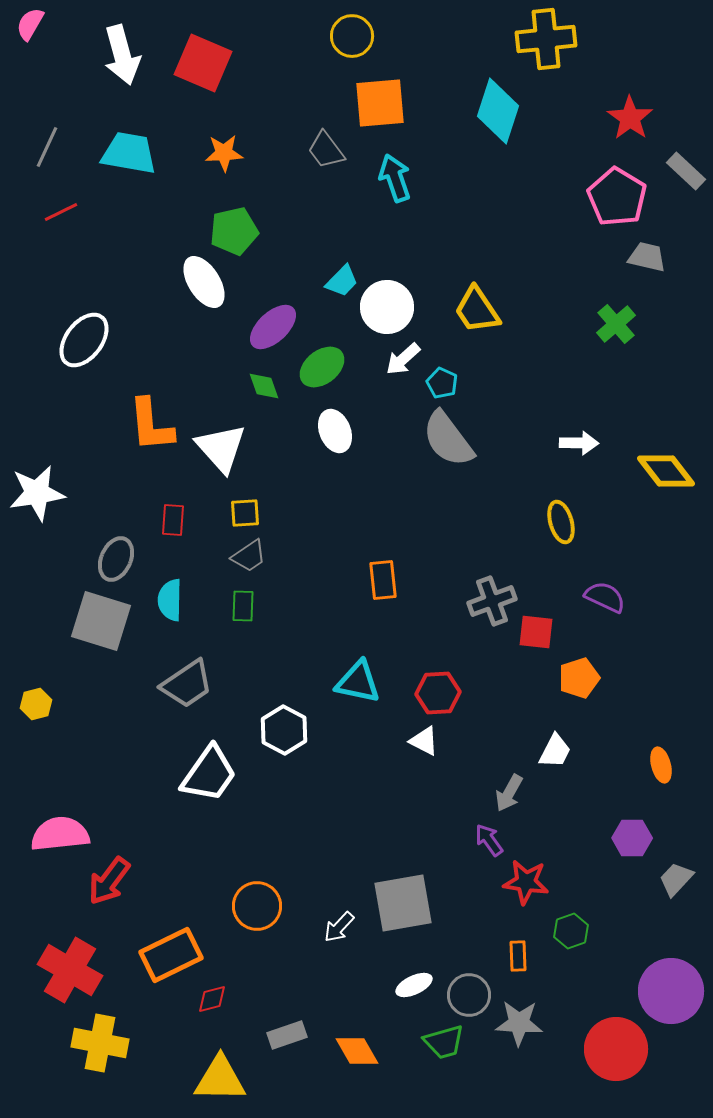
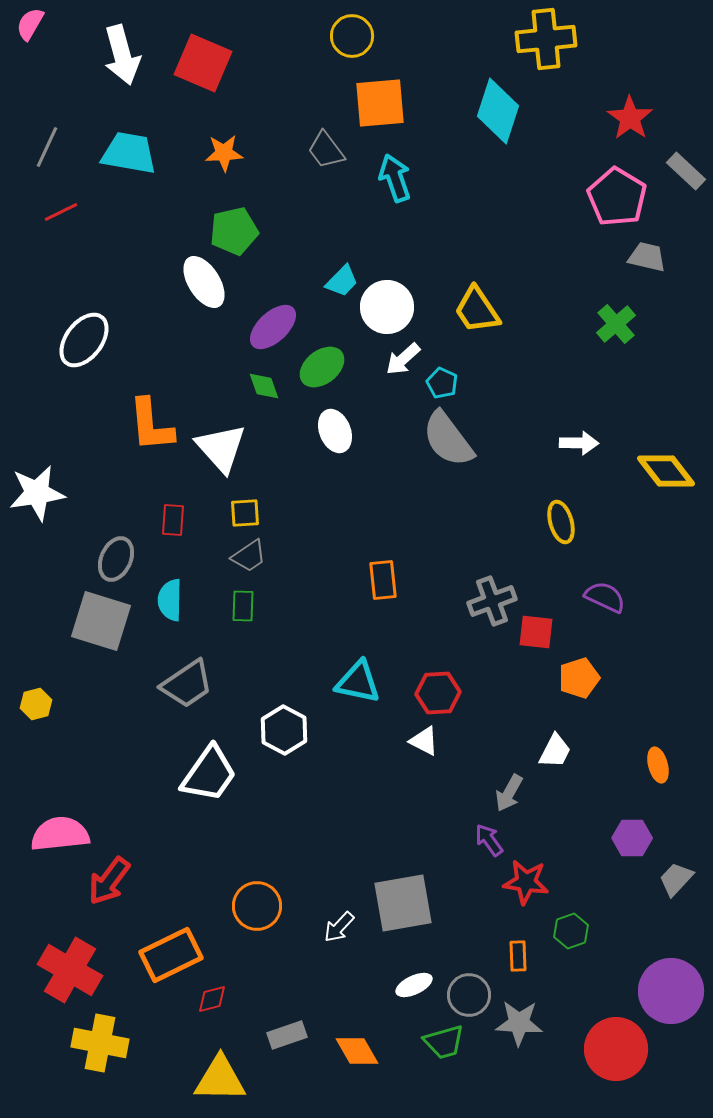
orange ellipse at (661, 765): moved 3 px left
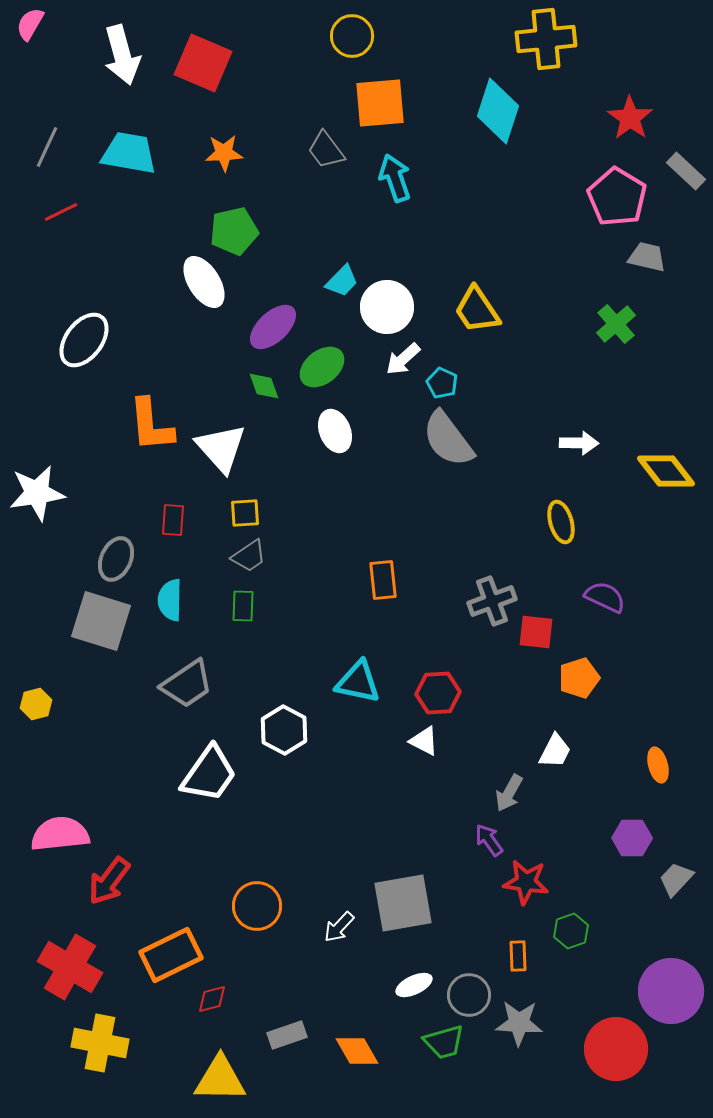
red cross at (70, 970): moved 3 px up
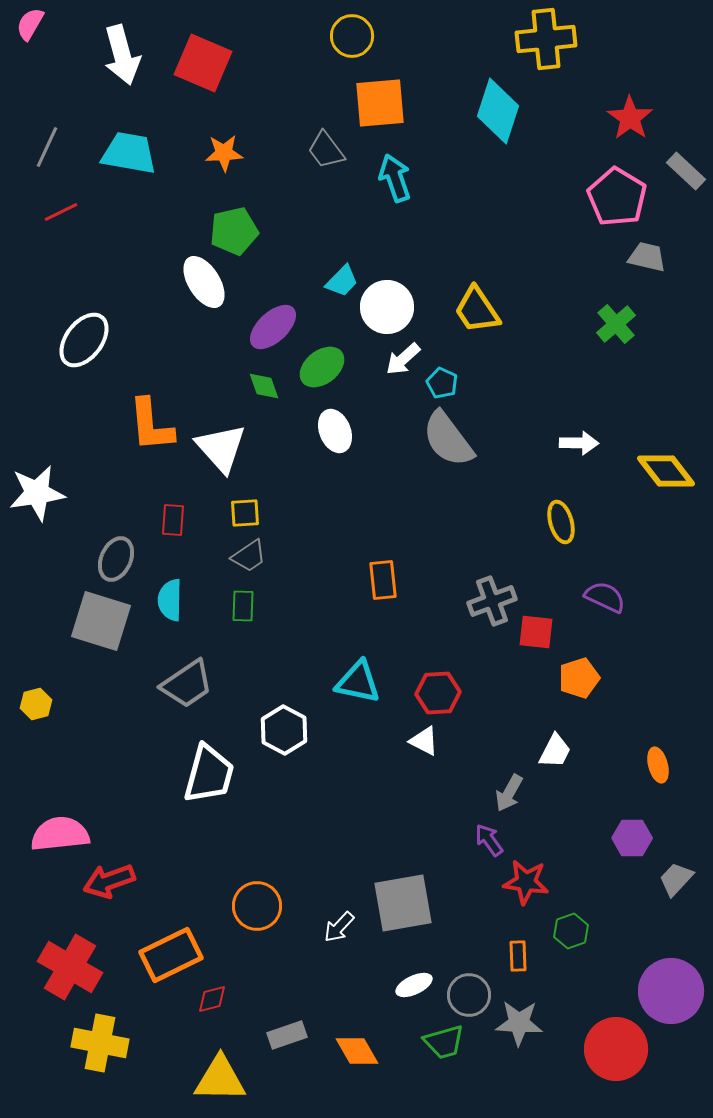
white trapezoid at (209, 774): rotated 20 degrees counterclockwise
red arrow at (109, 881): rotated 33 degrees clockwise
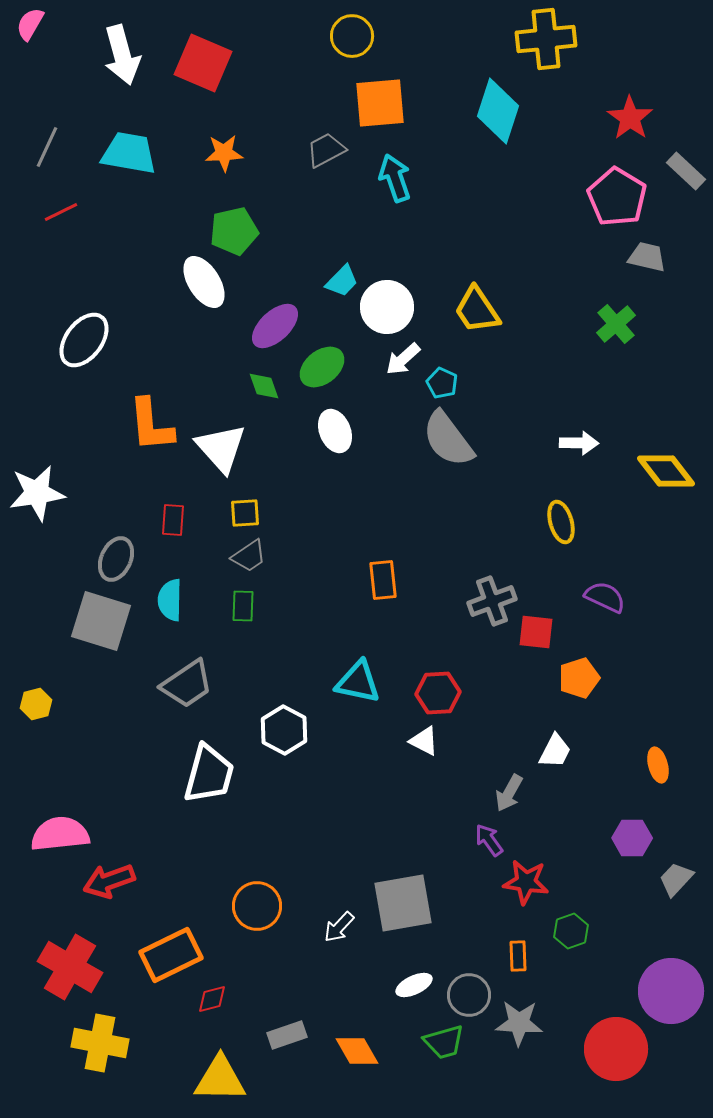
gray trapezoid at (326, 150): rotated 99 degrees clockwise
purple ellipse at (273, 327): moved 2 px right, 1 px up
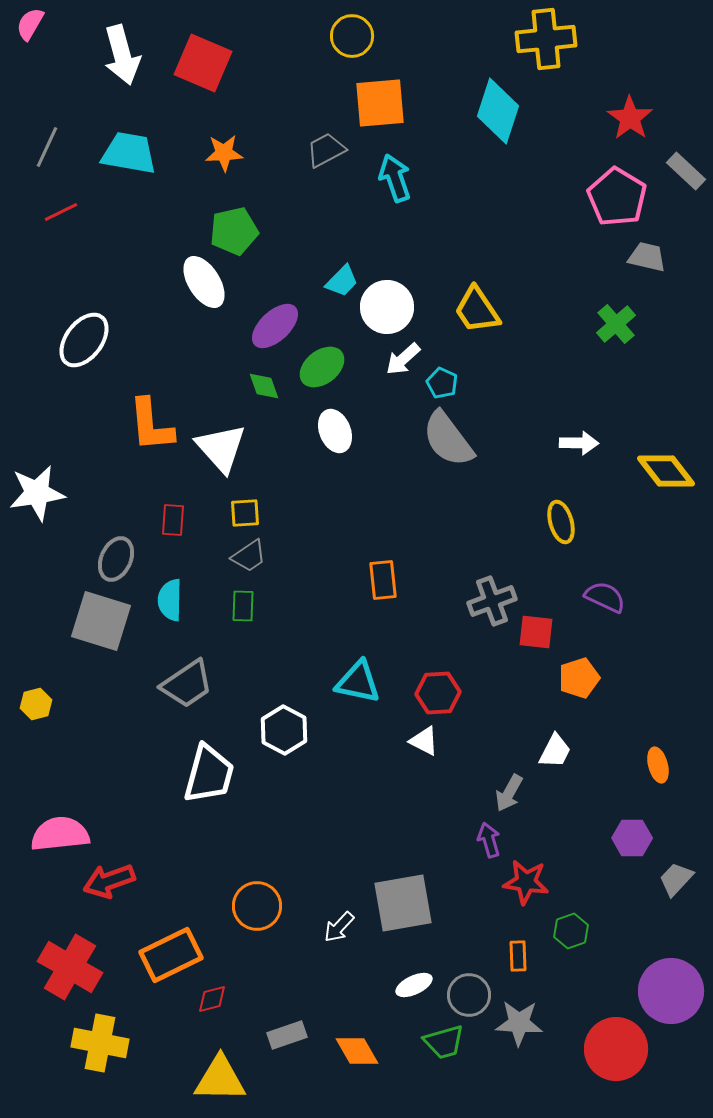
purple arrow at (489, 840): rotated 20 degrees clockwise
